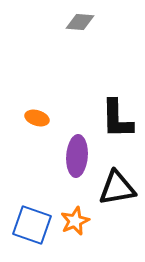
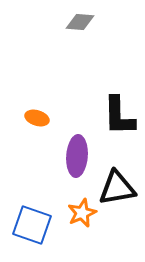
black L-shape: moved 2 px right, 3 px up
orange star: moved 7 px right, 8 px up
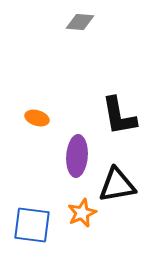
black L-shape: rotated 9 degrees counterclockwise
black triangle: moved 3 px up
blue square: rotated 12 degrees counterclockwise
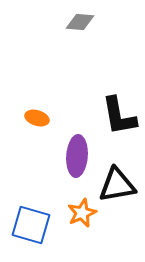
blue square: moved 1 px left; rotated 9 degrees clockwise
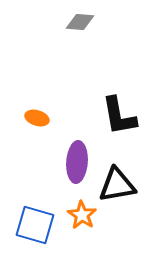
purple ellipse: moved 6 px down
orange star: moved 2 px down; rotated 16 degrees counterclockwise
blue square: moved 4 px right
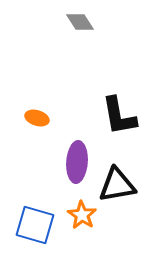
gray diamond: rotated 52 degrees clockwise
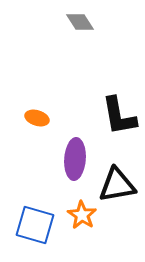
purple ellipse: moved 2 px left, 3 px up
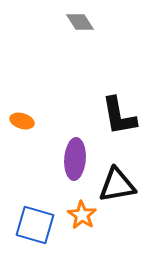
orange ellipse: moved 15 px left, 3 px down
